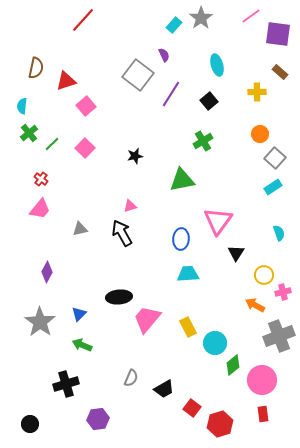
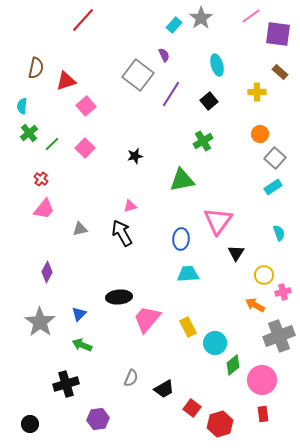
pink trapezoid at (40, 209): moved 4 px right
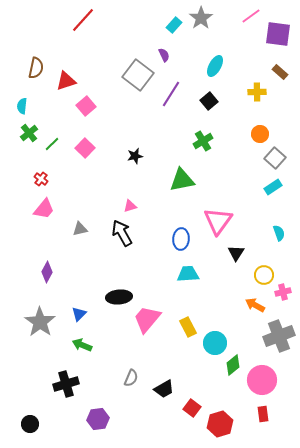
cyan ellipse at (217, 65): moved 2 px left, 1 px down; rotated 45 degrees clockwise
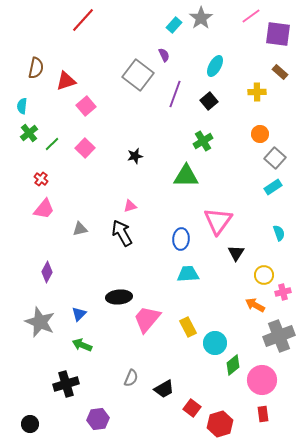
purple line at (171, 94): moved 4 px right; rotated 12 degrees counterclockwise
green triangle at (182, 180): moved 4 px right, 4 px up; rotated 12 degrees clockwise
gray star at (40, 322): rotated 12 degrees counterclockwise
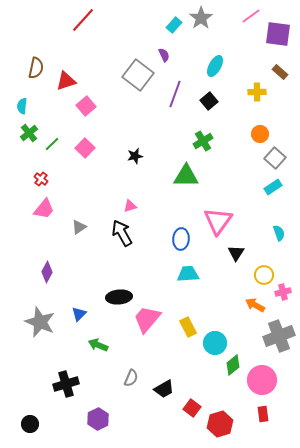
gray triangle at (80, 229): moved 1 px left, 2 px up; rotated 21 degrees counterclockwise
green arrow at (82, 345): moved 16 px right
purple hexagon at (98, 419): rotated 20 degrees counterclockwise
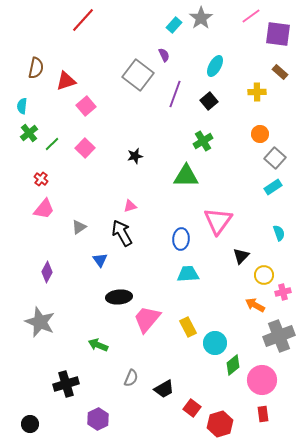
black triangle at (236, 253): moved 5 px right, 3 px down; rotated 12 degrees clockwise
blue triangle at (79, 314): moved 21 px right, 54 px up; rotated 21 degrees counterclockwise
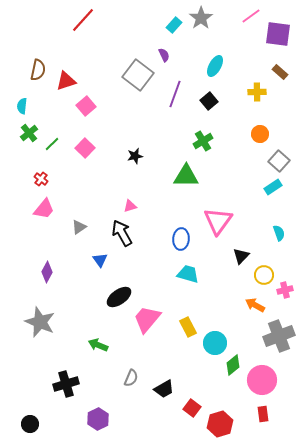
brown semicircle at (36, 68): moved 2 px right, 2 px down
gray square at (275, 158): moved 4 px right, 3 px down
cyan trapezoid at (188, 274): rotated 20 degrees clockwise
pink cross at (283, 292): moved 2 px right, 2 px up
black ellipse at (119, 297): rotated 30 degrees counterclockwise
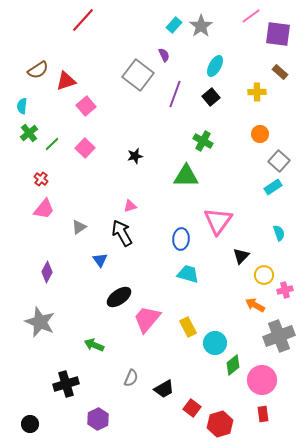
gray star at (201, 18): moved 8 px down
brown semicircle at (38, 70): rotated 45 degrees clockwise
black square at (209, 101): moved 2 px right, 4 px up
green cross at (203, 141): rotated 30 degrees counterclockwise
green arrow at (98, 345): moved 4 px left
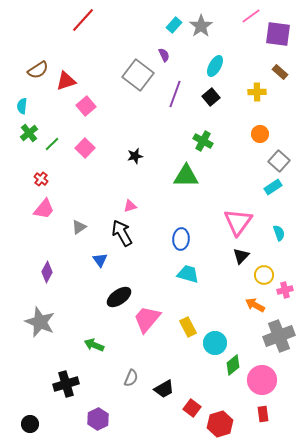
pink triangle at (218, 221): moved 20 px right, 1 px down
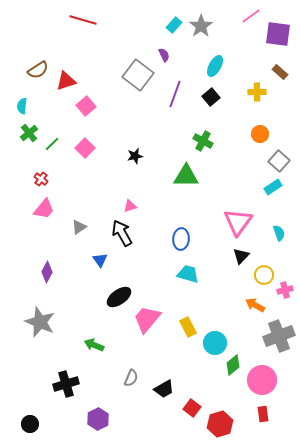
red line at (83, 20): rotated 64 degrees clockwise
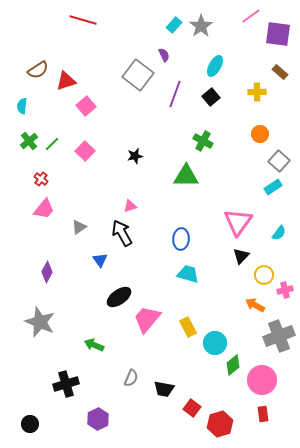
green cross at (29, 133): moved 8 px down
pink square at (85, 148): moved 3 px down
cyan semicircle at (279, 233): rotated 56 degrees clockwise
black trapezoid at (164, 389): rotated 40 degrees clockwise
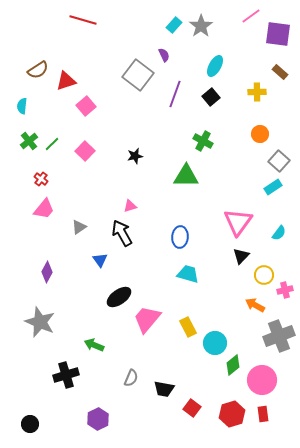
blue ellipse at (181, 239): moved 1 px left, 2 px up
black cross at (66, 384): moved 9 px up
red hexagon at (220, 424): moved 12 px right, 10 px up
